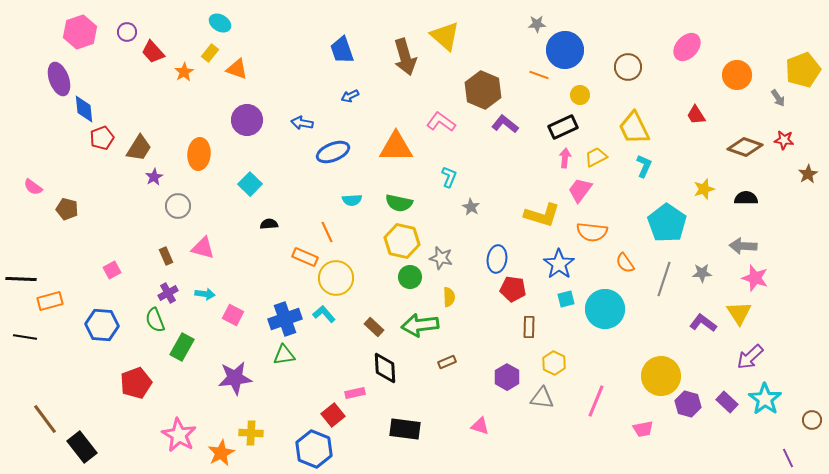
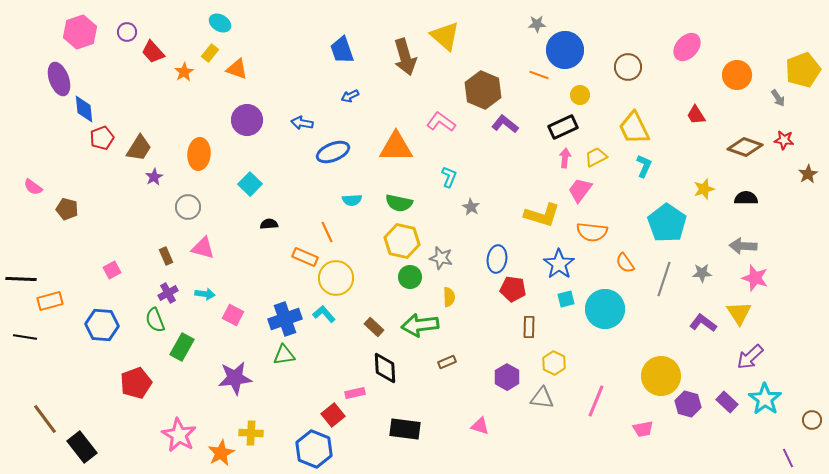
gray circle at (178, 206): moved 10 px right, 1 px down
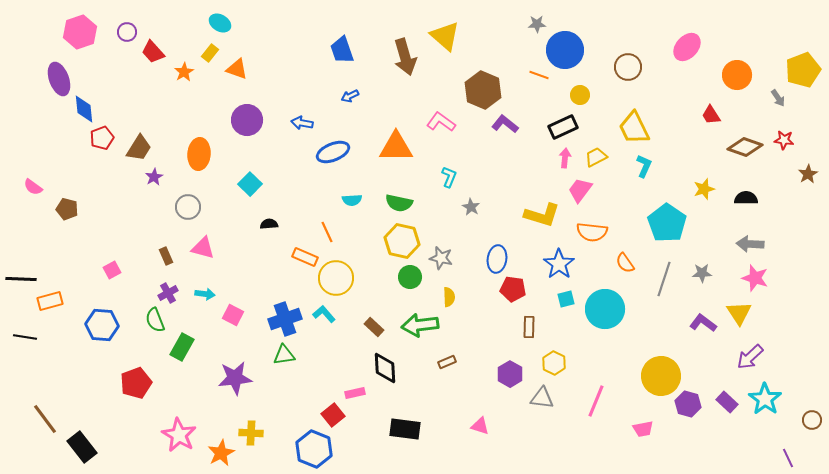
red trapezoid at (696, 115): moved 15 px right
gray arrow at (743, 246): moved 7 px right, 2 px up
purple hexagon at (507, 377): moved 3 px right, 3 px up
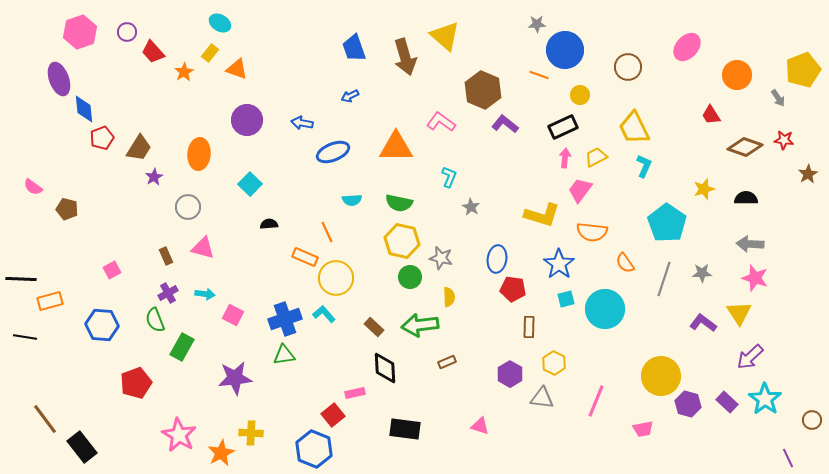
blue trapezoid at (342, 50): moved 12 px right, 2 px up
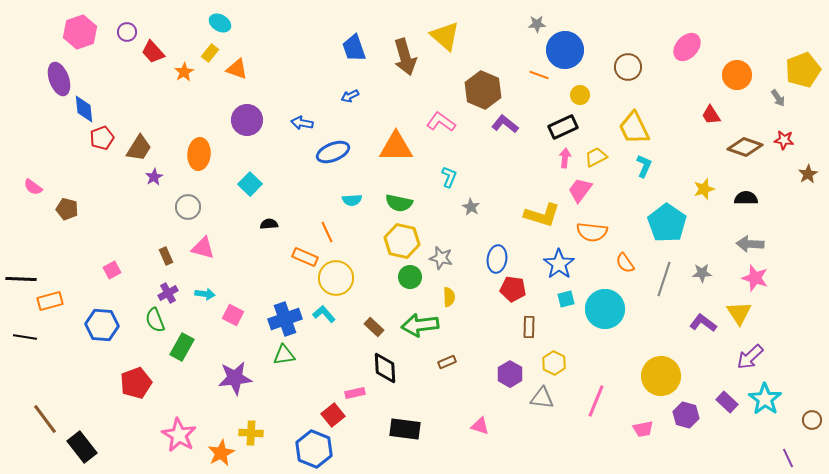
purple hexagon at (688, 404): moved 2 px left, 11 px down
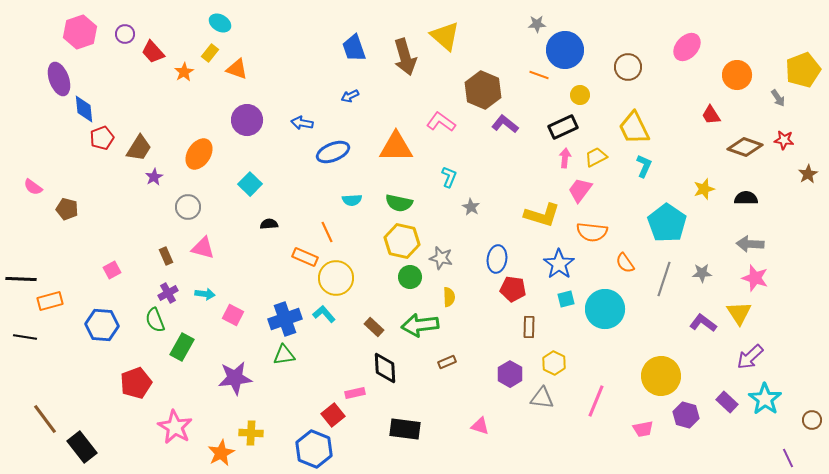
purple circle at (127, 32): moved 2 px left, 2 px down
orange ellipse at (199, 154): rotated 28 degrees clockwise
pink star at (179, 435): moved 4 px left, 8 px up
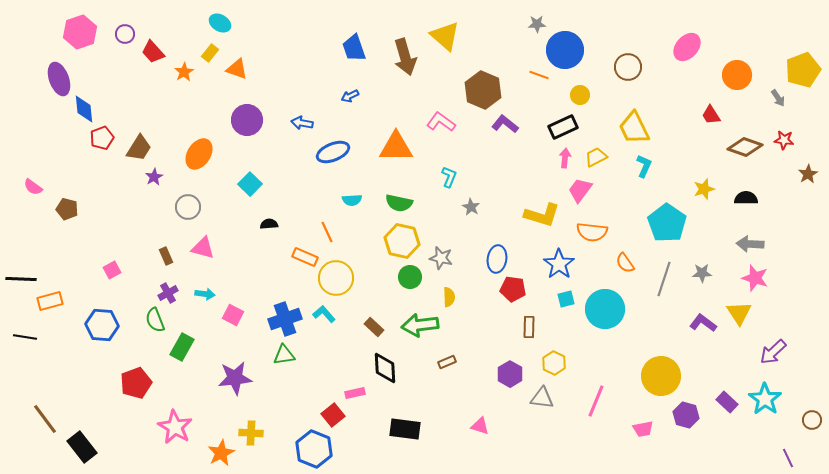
purple arrow at (750, 357): moved 23 px right, 5 px up
